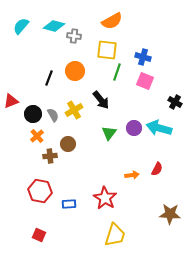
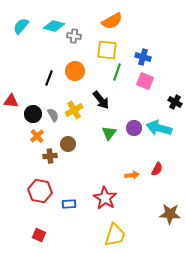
red triangle: rotated 28 degrees clockwise
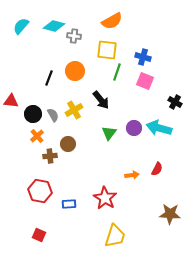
yellow trapezoid: moved 1 px down
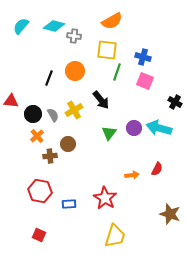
brown star: rotated 15 degrees clockwise
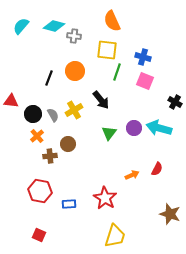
orange semicircle: rotated 95 degrees clockwise
orange arrow: rotated 16 degrees counterclockwise
